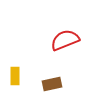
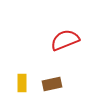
yellow rectangle: moved 7 px right, 7 px down
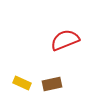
yellow rectangle: rotated 66 degrees counterclockwise
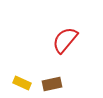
red semicircle: rotated 28 degrees counterclockwise
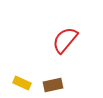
brown rectangle: moved 1 px right, 1 px down
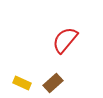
brown rectangle: moved 2 px up; rotated 30 degrees counterclockwise
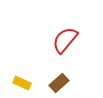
brown rectangle: moved 6 px right
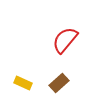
yellow rectangle: moved 1 px right
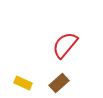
red semicircle: moved 5 px down
